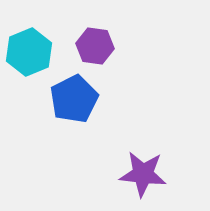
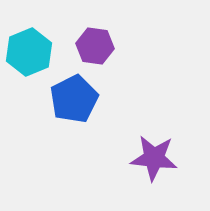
purple star: moved 11 px right, 16 px up
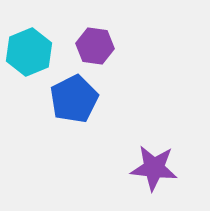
purple star: moved 10 px down
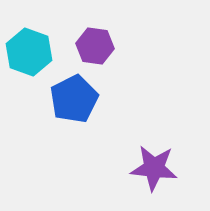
cyan hexagon: rotated 18 degrees counterclockwise
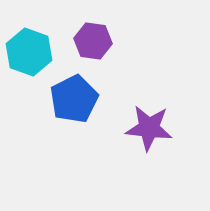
purple hexagon: moved 2 px left, 5 px up
purple star: moved 5 px left, 40 px up
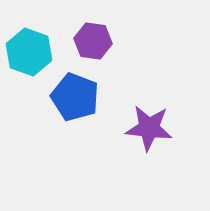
blue pentagon: moved 1 px right, 2 px up; rotated 24 degrees counterclockwise
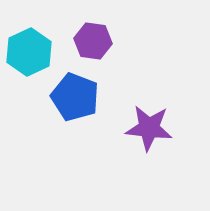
cyan hexagon: rotated 15 degrees clockwise
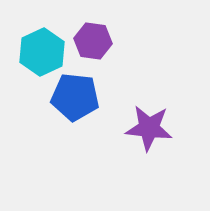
cyan hexagon: moved 13 px right
blue pentagon: rotated 15 degrees counterclockwise
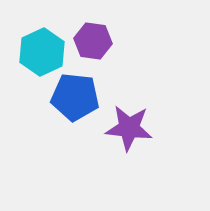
purple star: moved 20 px left
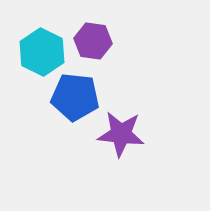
cyan hexagon: rotated 9 degrees counterclockwise
purple star: moved 8 px left, 6 px down
